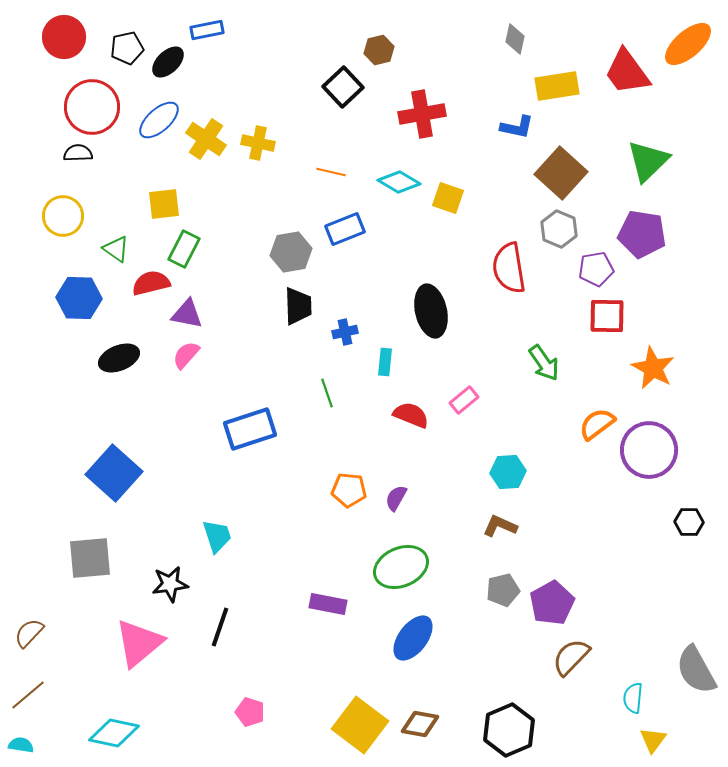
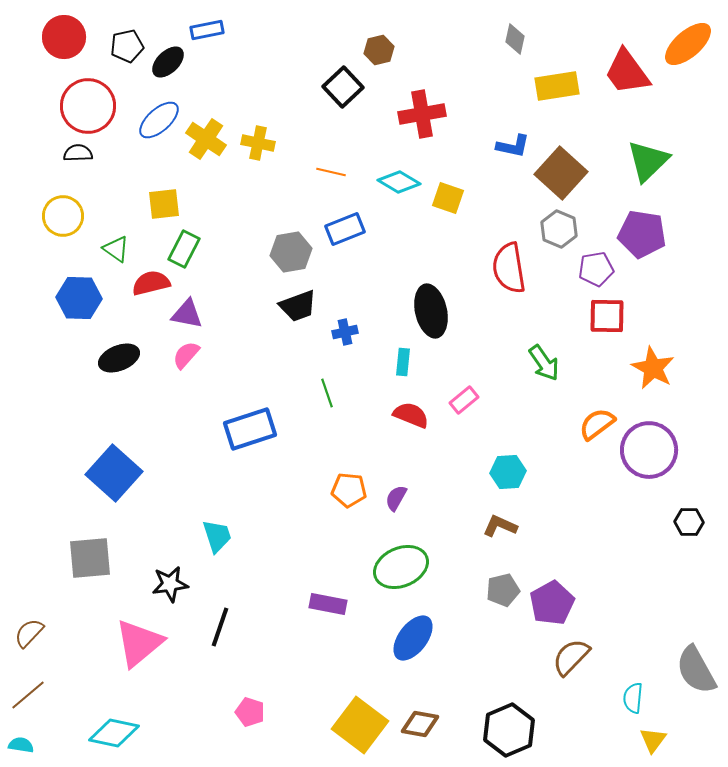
black pentagon at (127, 48): moved 2 px up
red circle at (92, 107): moved 4 px left, 1 px up
blue L-shape at (517, 127): moved 4 px left, 19 px down
black trapezoid at (298, 306): rotated 72 degrees clockwise
cyan rectangle at (385, 362): moved 18 px right
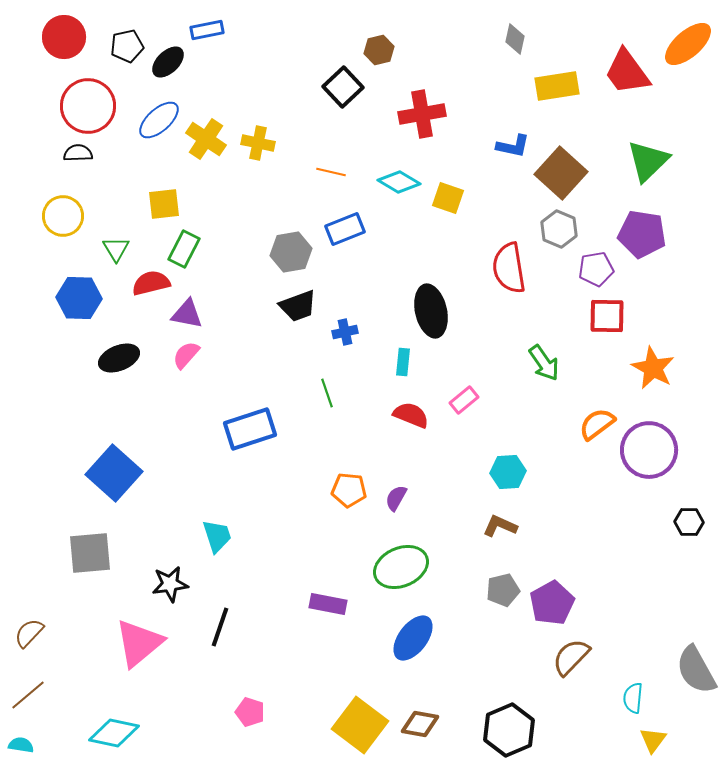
green triangle at (116, 249): rotated 24 degrees clockwise
gray square at (90, 558): moved 5 px up
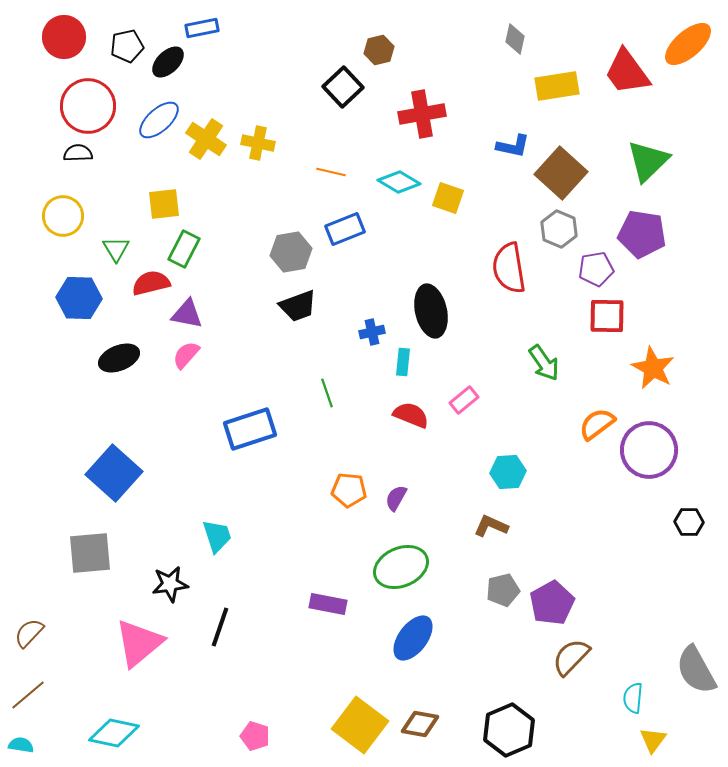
blue rectangle at (207, 30): moved 5 px left, 2 px up
blue cross at (345, 332): moved 27 px right
brown L-shape at (500, 526): moved 9 px left
pink pentagon at (250, 712): moved 5 px right, 24 px down
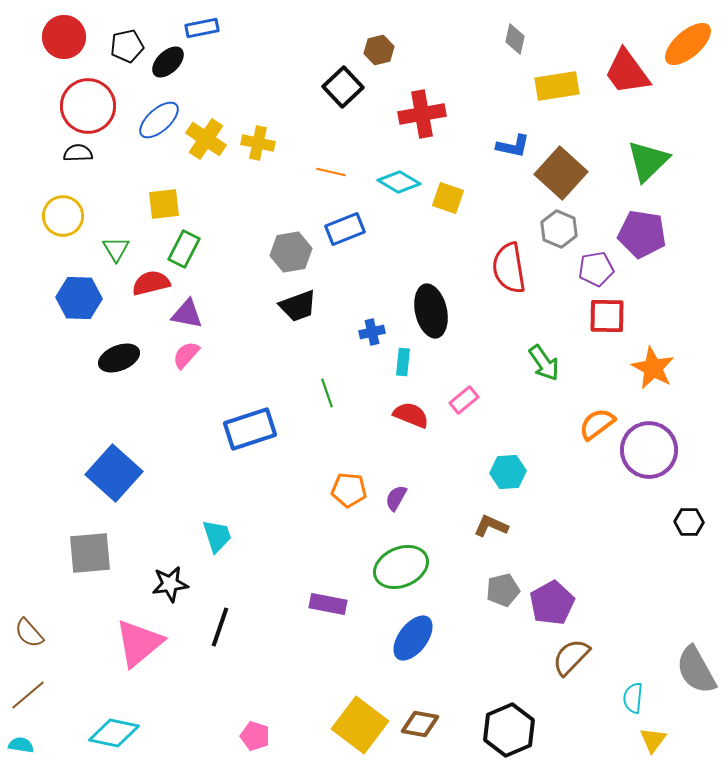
brown semicircle at (29, 633): rotated 84 degrees counterclockwise
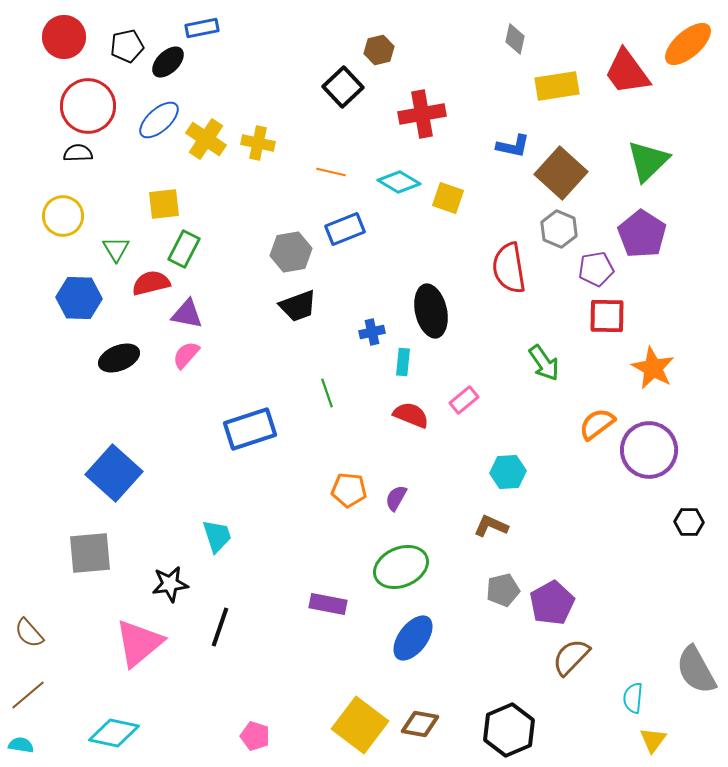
purple pentagon at (642, 234): rotated 24 degrees clockwise
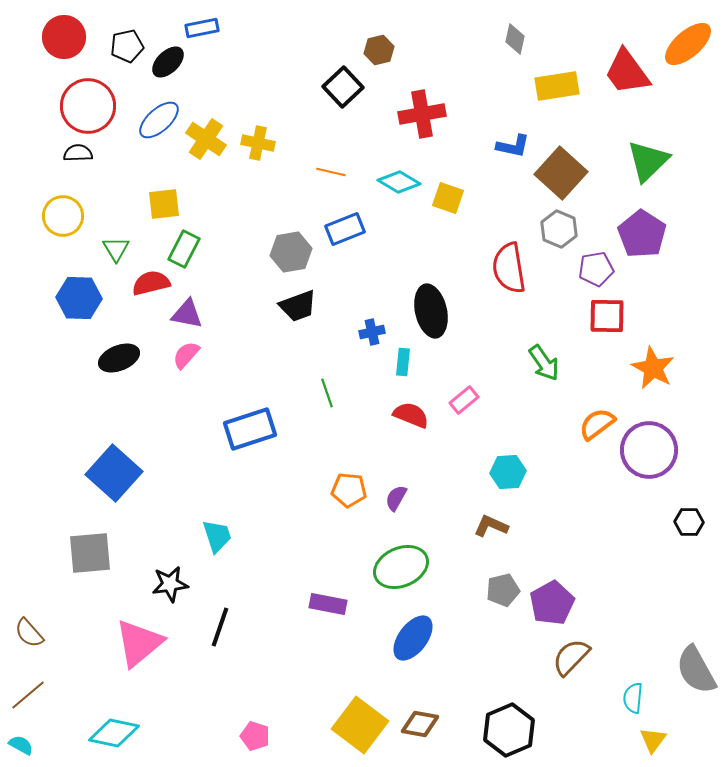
cyan semicircle at (21, 745): rotated 20 degrees clockwise
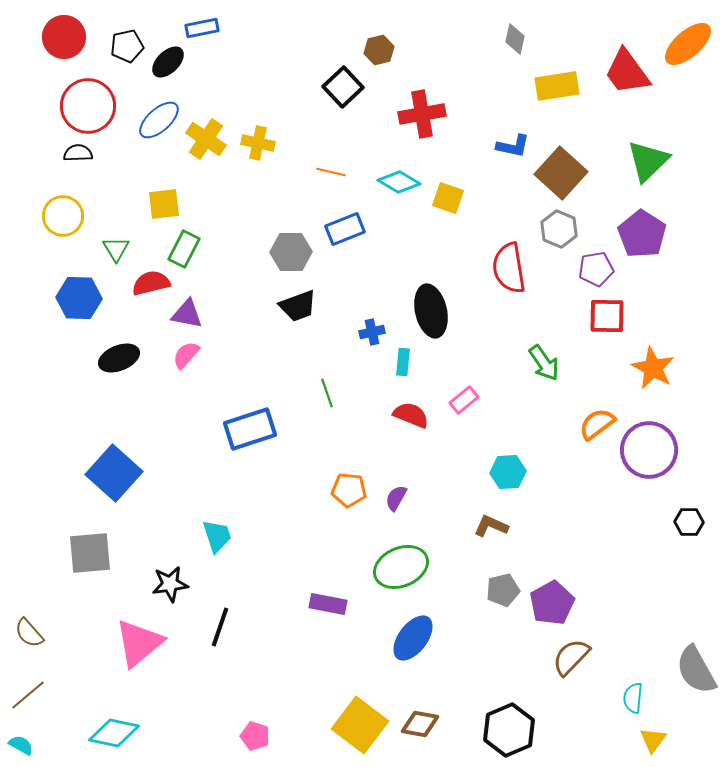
gray hexagon at (291, 252): rotated 9 degrees clockwise
